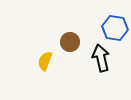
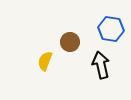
blue hexagon: moved 4 px left, 1 px down
black arrow: moved 7 px down
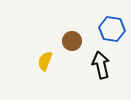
blue hexagon: moved 1 px right
brown circle: moved 2 px right, 1 px up
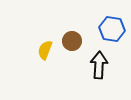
yellow semicircle: moved 11 px up
black arrow: moved 2 px left; rotated 16 degrees clockwise
